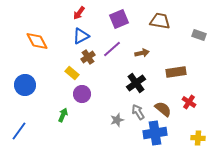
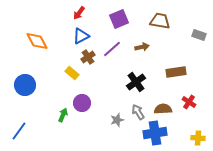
brown arrow: moved 6 px up
black cross: moved 1 px up
purple circle: moved 9 px down
brown semicircle: rotated 42 degrees counterclockwise
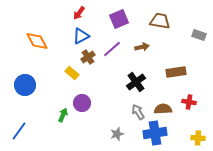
red cross: rotated 24 degrees counterclockwise
gray star: moved 14 px down
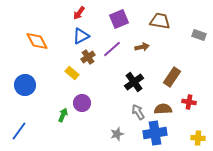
brown rectangle: moved 4 px left, 5 px down; rotated 48 degrees counterclockwise
black cross: moved 2 px left
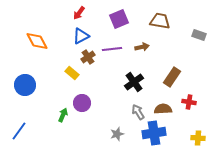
purple line: rotated 36 degrees clockwise
blue cross: moved 1 px left
